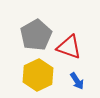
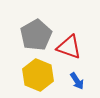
yellow hexagon: rotated 12 degrees counterclockwise
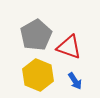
blue arrow: moved 2 px left
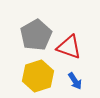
yellow hexagon: moved 1 px down; rotated 20 degrees clockwise
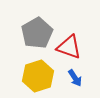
gray pentagon: moved 1 px right, 2 px up
blue arrow: moved 3 px up
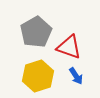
gray pentagon: moved 1 px left, 1 px up
blue arrow: moved 1 px right, 2 px up
